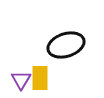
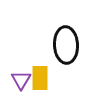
black ellipse: rotated 75 degrees counterclockwise
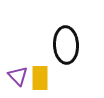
purple triangle: moved 3 px left, 4 px up; rotated 15 degrees counterclockwise
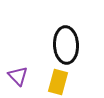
yellow rectangle: moved 18 px right, 4 px down; rotated 15 degrees clockwise
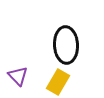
yellow rectangle: rotated 15 degrees clockwise
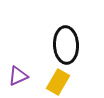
purple triangle: rotated 50 degrees clockwise
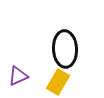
black ellipse: moved 1 px left, 4 px down
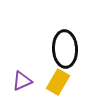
purple triangle: moved 4 px right, 5 px down
